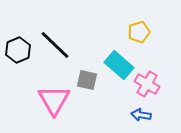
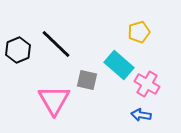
black line: moved 1 px right, 1 px up
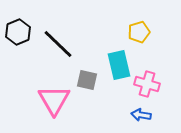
black line: moved 2 px right
black hexagon: moved 18 px up
cyan rectangle: rotated 36 degrees clockwise
pink cross: rotated 15 degrees counterclockwise
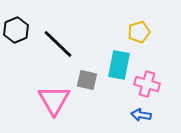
black hexagon: moved 2 px left, 2 px up
cyan rectangle: rotated 24 degrees clockwise
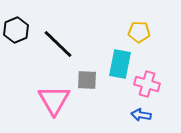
yellow pentagon: rotated 20 degrees clockwise
cyan rectangle: moved 1 px right, 1 px up
gray square: rotated 10 degrees counterclockwise
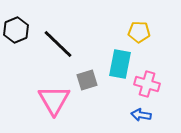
gray square: rotated 20 degrees counterclockwise
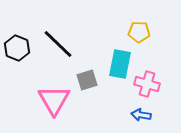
black hexagon: moved 1 px right, 18 px down; rotated 15 degrees counterclockwise
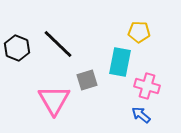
cyan rectangle: moved 2 px up
pink cross: moved 2 px down
blue arrow: rotated 30 degrees clockwise
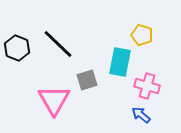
yellow pentagon: moved 3 px right, 3 px down; rotated 15 degrees clockwise
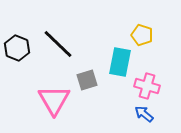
blue arrow: moved 3 px right, 1 px up
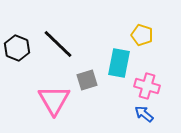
cyan rectangle: moved 1 px left, 1 px down
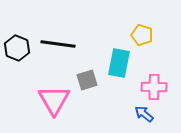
black line: rotated 36 degrees counterclockwise
pink cross: moved 7 px right, 1 px down; rotated 15 degrees counterclockwise
